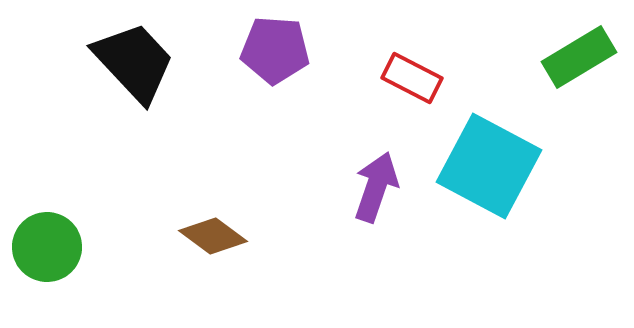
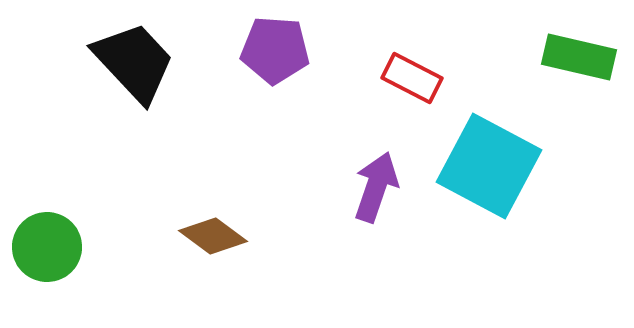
green rectangle: rotated 44 degrees clockwise
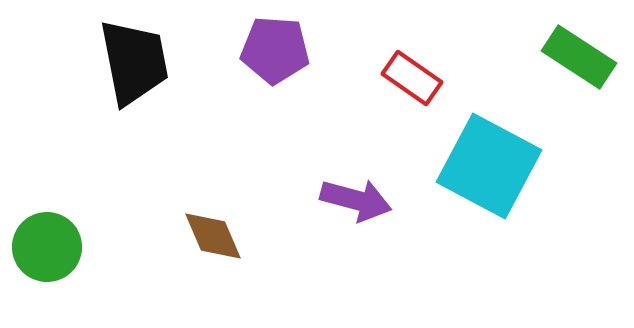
green rectangle: rotated 20 degrees clockwise
black trapezoid: rotated 32 degrees clockwise
red rectangle: rotated 8 degrees clockwise
purple arrow: moved 20 px left, 13 px down; rotated 86 degrees clockwise
brown diamond: rotated 30 degrees clockwise
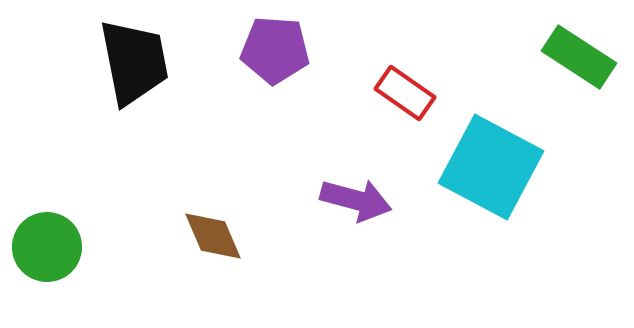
red rectangle: moved 7 px left, 15 px down
cyan square: moved 2 px right, 1 px down
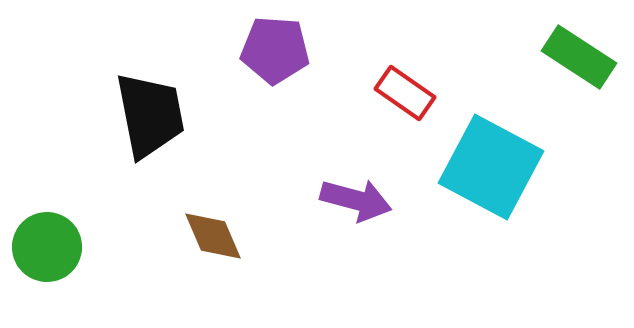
black trapezoid: moved 16 px right, 53 px down
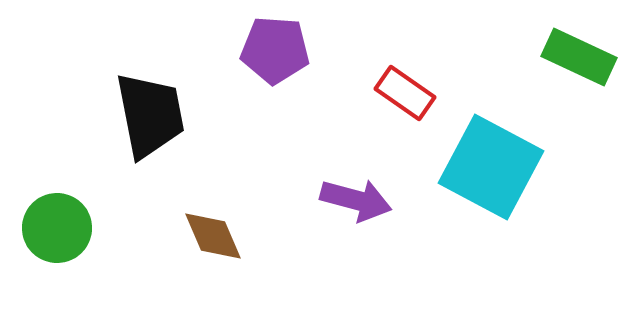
green rectangle: rotated 8 degrees counterclockwise
green circle: moved 10 px right, 19 px up
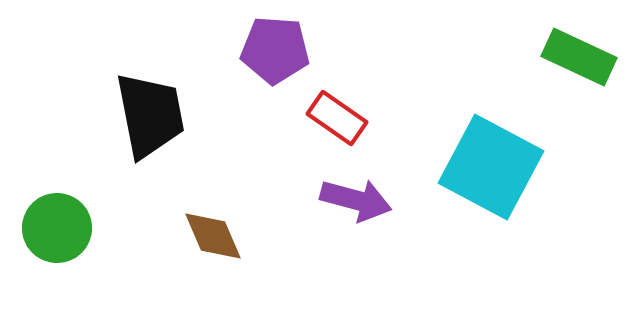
red rectangle: moved 68 px left, 25 px down
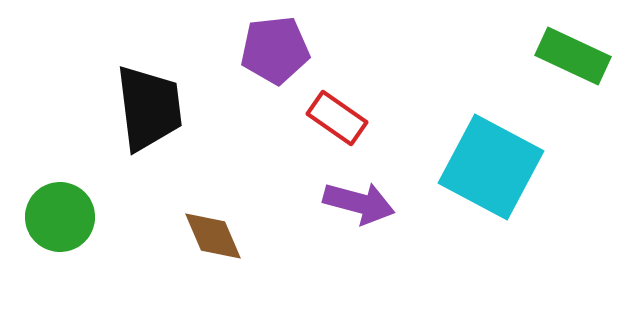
purple pentagon: rotated 10 degrees counterclockwise
green rectangle: moved 6 px left, 1 px up
black trapezoid: moved 1 px left, 7 px up; rotated 4 degrees clockwise
purple arrow: moved 3 px right, 3 px down
green circle: moved 3 px right, 11 px up
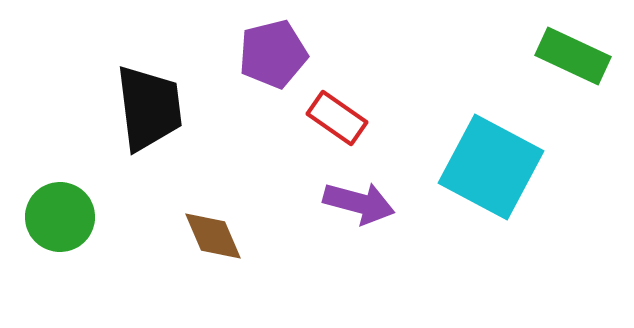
purple pentagon: moved 2 px left, 4 px down; rotated 8 degrees counterclockwise
